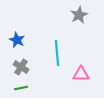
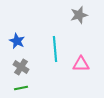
gray star: rotated 12 degrees clockwise
blue star: moved 1 px down
cyan line: moved 2 px left, 4 px up
pink triangle: moved 10 px up
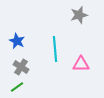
green line: moved 4 px left, 1 px up; rotated 24 degrees counterclockwise
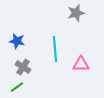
gray star: moved 3 px left, 2 px up
blue star: rotated 14 degrees counterclockwise
gray cross: moved 2 px right
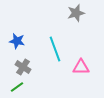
cyan line: rotated 15 degrees counterclockwise
pink triangle: moved 3 px down
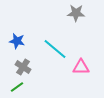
gray star: rotated 18 degrees clockwise
cyan line: rotated 30 degrees counterclockwise
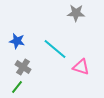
pink triangle: rotated 18 degrees clockwise
green line: rotated 16 degrees counterclockwise
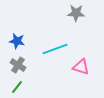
cyan line: rotated 60 degrees counterclockwise
gray cross: moved 5 px left, 2 px up
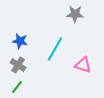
gray star: moved 1 px left, 1 px down
blue star: moved 3 px right
cyan line: rotated 40 degrees counterclockwise
pink triangle: moved 2 px right, 2 px up
